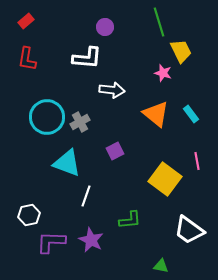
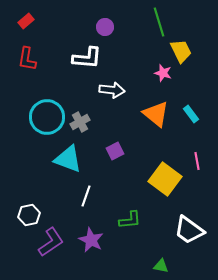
cyan triangle: moved 1 px right, 4 px up
purple L-shape: rotated 144 degrees clockwise
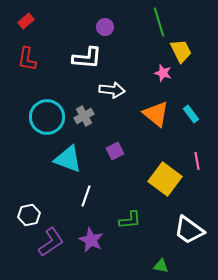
gray cross: moved 4 px right, 6 px up
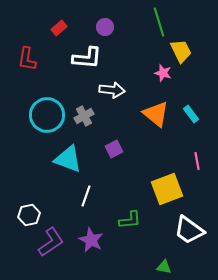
red rectangle: moved 33 px right, 7 px down
cyan circle: moved 2 px up
purple square: moved 1 px left, 2 px up
yellow square: moved 2 px right, 10 px down; rotated 32 degrees clockwise
green triangle: moved 3 px right, 1 px down
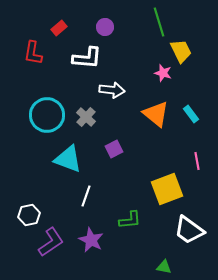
red L-shape: moved 6 px right, 6 px up
gray cross: moved 2 px right, 1 px down; rotated 18 degrees counterclockwise
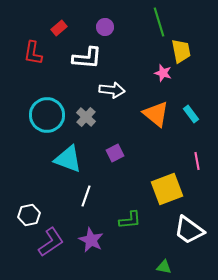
yellow trapezoid: rotated 15 degrees clockwise
purple square: moved 1 px right, 4 px down
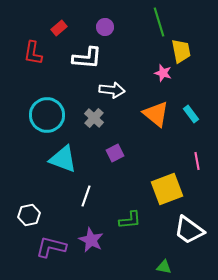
gray cross: moved 8 px right, 1 px down
cyan triangle: moved 5 px left
purple L-shape: moved 5 px down; rotated 132 degrees counterclockwise
